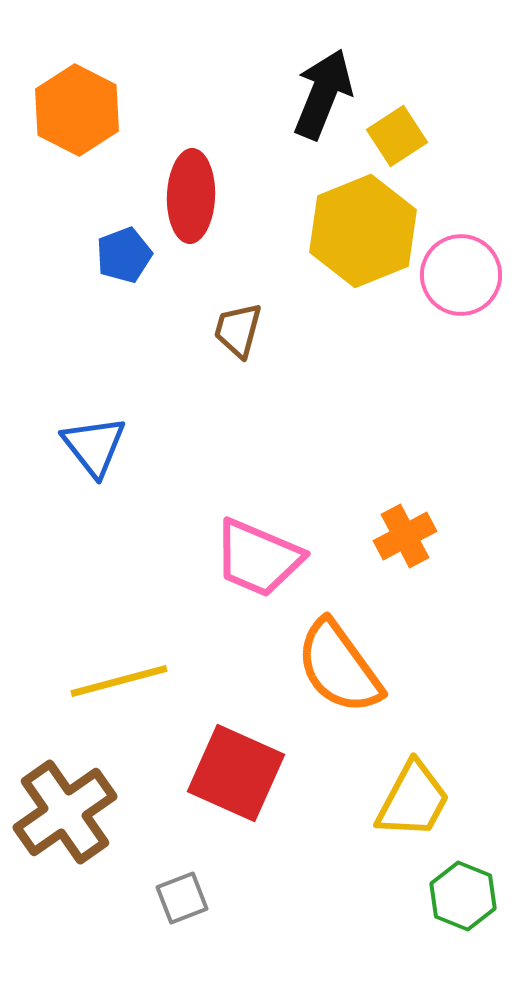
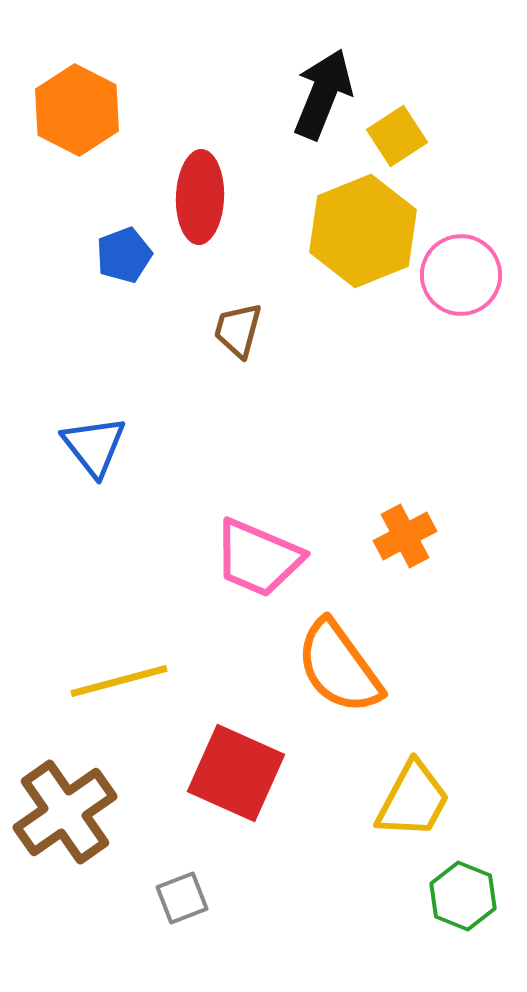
red ellipse: moved 9 px right, 1 px down
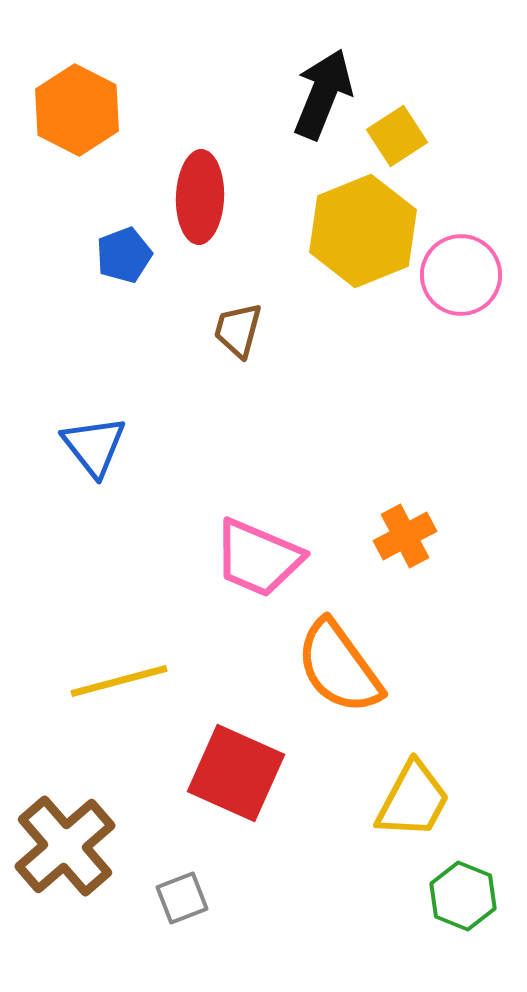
brown cross: moved 34 px down; rotated 6 degrees counterclockwise
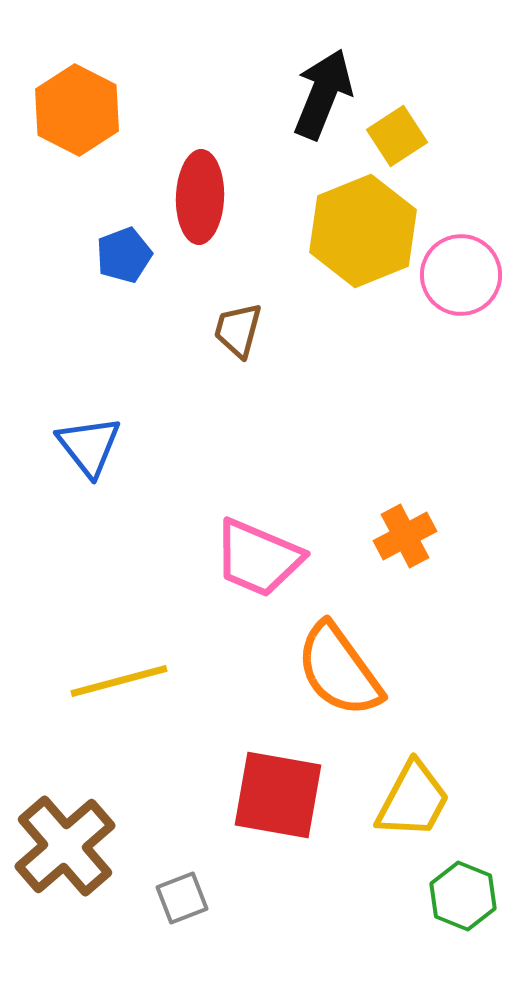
blue triangle: moved 5 px left
orange semicircle: moved 3 px down
red square: moved 42 px right, 22 px down; rotated 14 degrees counterclockwise
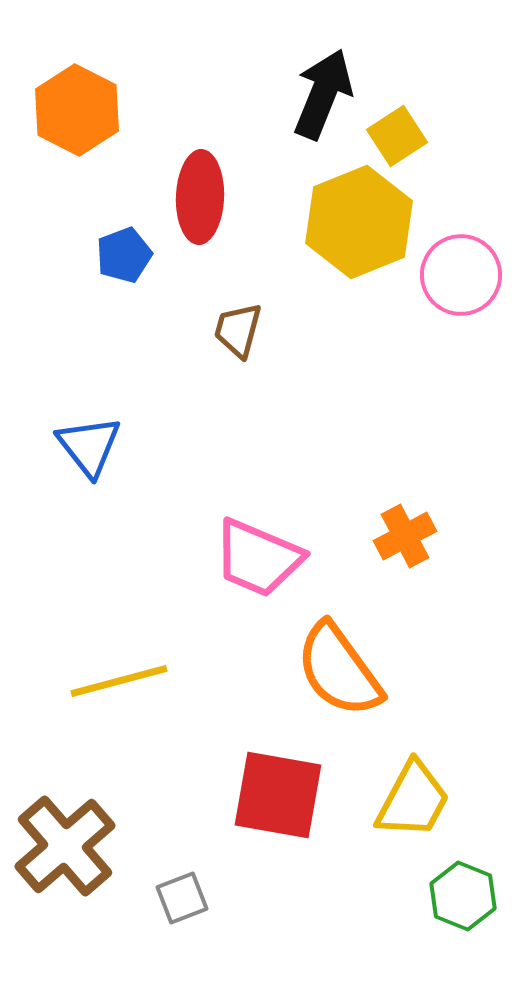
yellow hexagon: moved 4 px left, 9 px up
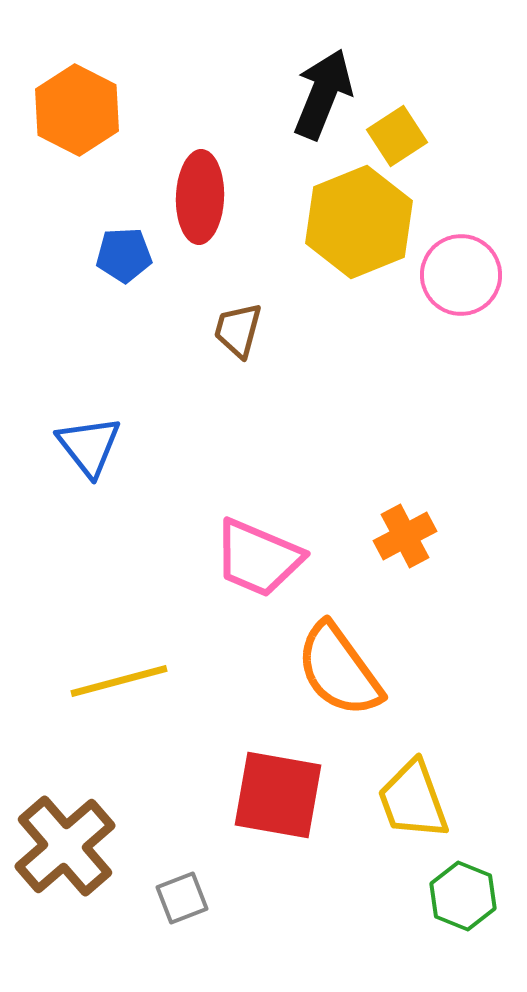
blue pentagon: rotated 18 degrees clockwise
yellow trapezoid: rotated 132 degrees clockwise
